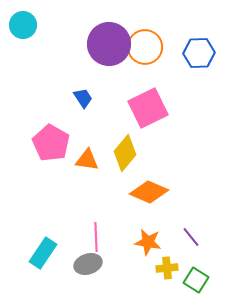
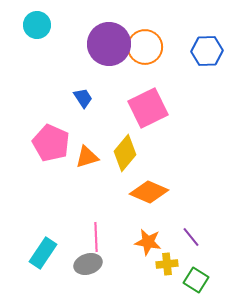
cyan circle: moved 14 px right
blue hexagon: moved 8 px right, 2 px up
pink pentagon: rotated 6 degrees counterclockwise
orange triangle: moved 3 px up; rotated 25 degrees counterclockwise
yellow cross: moved 4 px up
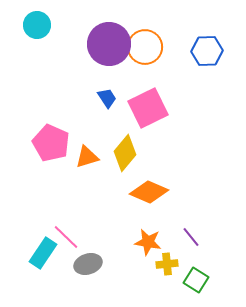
blue trapezoid: moved 24 px right
pink line: moved 30 px left; rotated 44 degrees counterclockwise
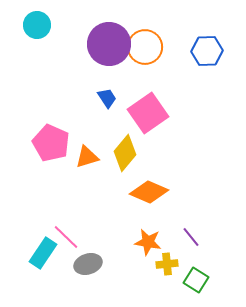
pink square: moved 5 px down; rotated 9 degrees counterclockwise
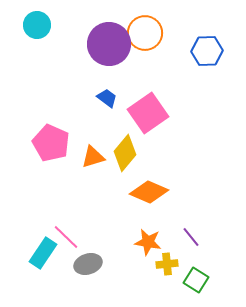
orange circle: moved 14 px up
blue trapezoid: rotated 20 degrees counterclockwise
orange triangle: moved 6 px right
